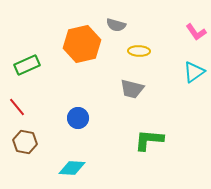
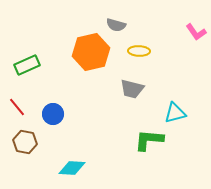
orange hexagon: moved 9 px right, 8 px down
cyan triangle: moved 19 px left, 41 px down; rotated 20 degrees clockwise
blue circle: moved 25 px left, 4 px up
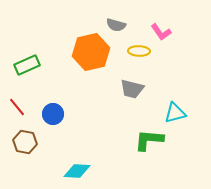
pink L-shape: moved 35 px left
cyan diamond: moved 5 px right, 3 px down
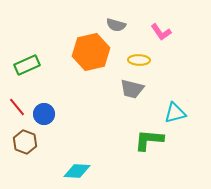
yellow ellipse: moved 9 px down
blue circle: moved 9 px left
brown hexagon: rotated 10 degrees clockwise
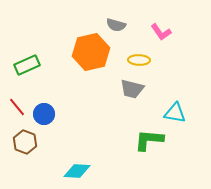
cyan triangle: rotated 25 degrees clockwise
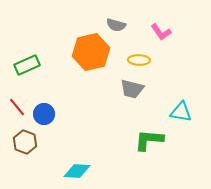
cyan triangle: moved 6 px right, 1 px up
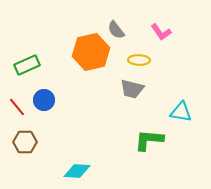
gray semicircle: moved 5 px down; rotated 36 degrees clockwise
blue circle: moved 14 px up
brown hexagon: rotated 20 degrees counterclockwise
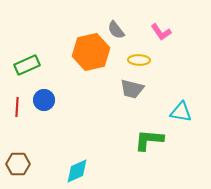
red line: rotated 42 degrees clockwise
brown hexagon: moved 7 px left, 22 px down
cyan diamond: rotated 28 degrees counterclockwise
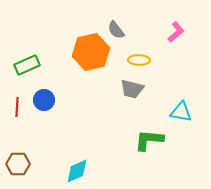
pink L-shape: moved 15 px right; rotated 95 degrees counterclockwise
